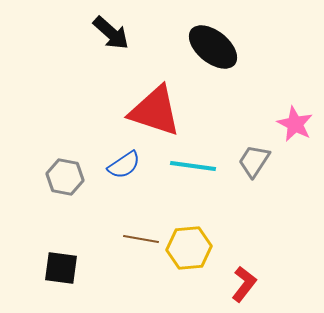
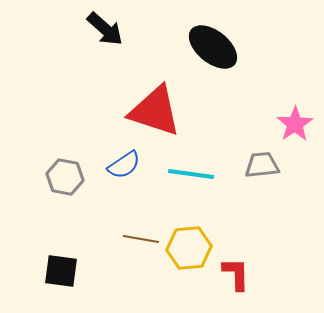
black arrow: moved 6 px left, 4 px up
pink star: rotated 12 degrees clockwise
gray trapezoid: moved 8 px right, 4 px down; rotated 51 degrees clockwise
cyan line: moved 2 px left, 8 px down
black square: moved 3 px down
red L-shape: moved 8 px left, 10 px up; rotated 39 degrees counterclockwise
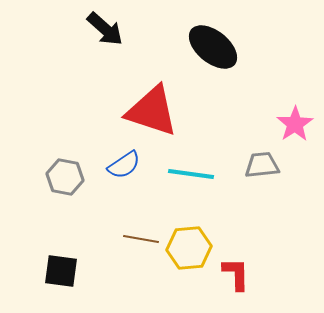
red triangle: moved 3 px left
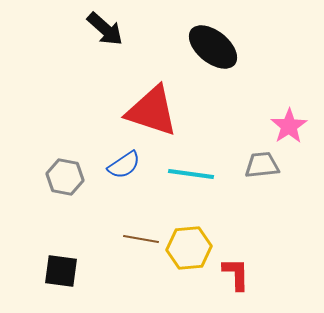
pink star: moved 6 px left, 2 px down
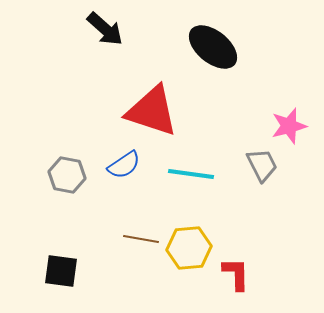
pink star: rotated 18 degrees clockwise
gray trapezoid: rotated 69 degrees clockwise
gray hexagon: moved 2 px right, 2 px up
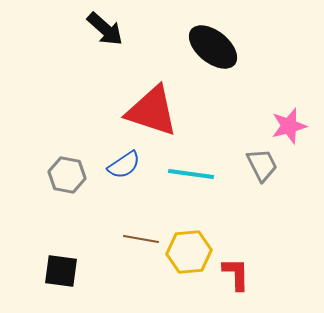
yellow hexagon: moved 4 px down
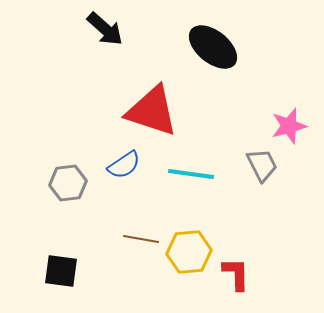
gray hexagon: moved 1 px right, 8 px down; rotated 18 degrees counterclockwise
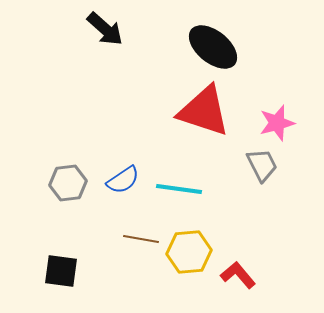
red triangle: moved 52 px right
pink star: moved 12 px left, 3 px up
blue semicircle: moved 1 px left, 15 px down
cyan line: moved 12 px left, 15 px down
red L-shape: moved 2 px right, 1 px down; rotated 39 degrees counterclockwise
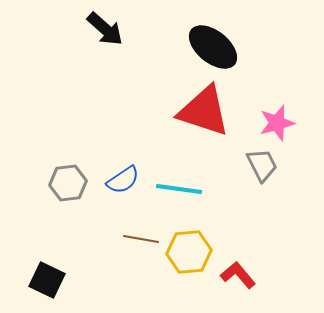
black square: moved 14 px left, 9 px down; rotated 18 degrees clockwise
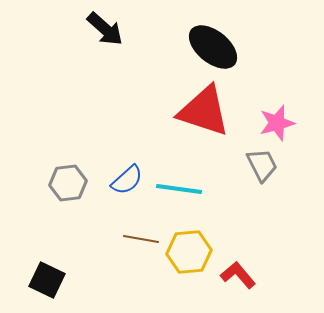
blue semicircle: moved 4 px right; rotated 8 degrees counterclockwise
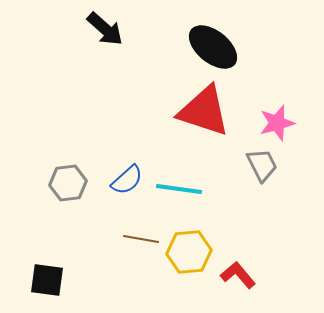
black square: rotated 18 degrees counterclockwise
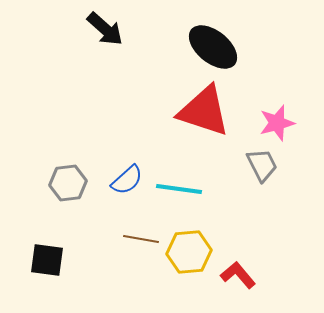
black square: moved 20 px up
